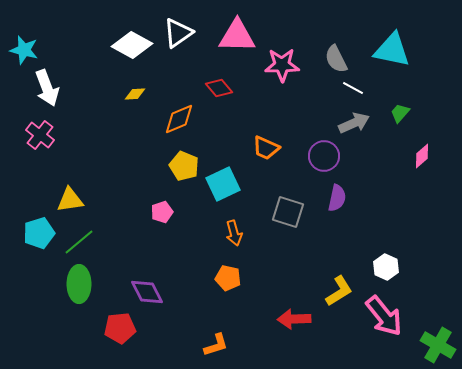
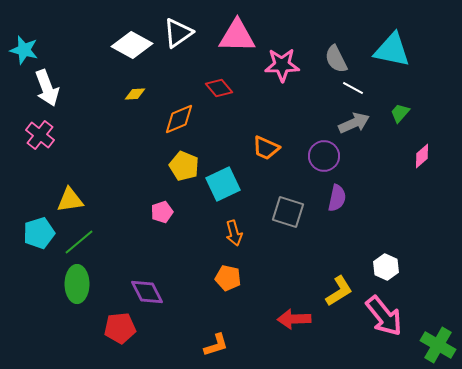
green ellipse: moved 2 px left
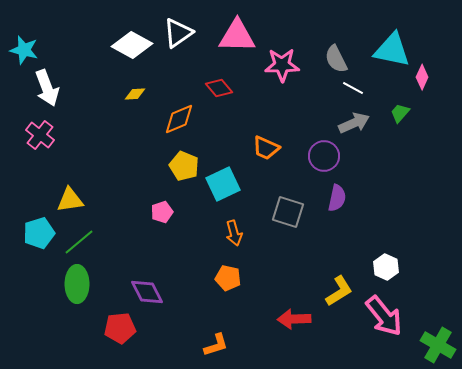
pink diamond: moved 79 px up; rotated 25 degrees counterclockwise
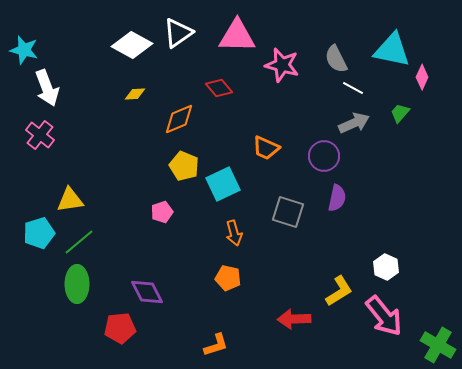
pink star: rotated 16 degrees clockwise
